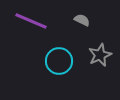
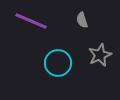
gray semicircle: rotated 133 degrees counterclockwise
cyan circle: moved 1 px left, 2 px down
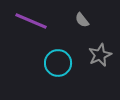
gray semicircle: rotated 21 degrees counterclockwise
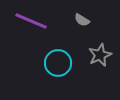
gray semicircle: rotated 21 degrees counterclockwise
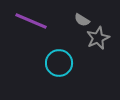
gray star: moved 2 px left, 17 px up
cyan circle: moved 1 px right
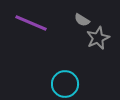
purple line: moved 2 px down
cyan circle: moved 6 px right, 21 px down
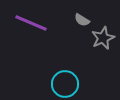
gray star: moved 5 px right
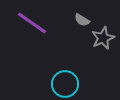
purple line: moved 1 px right; rotated 12 degrees clockwise
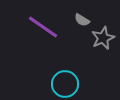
purple line: moved 11 px right, 4 px down
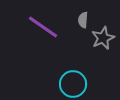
gray semicircle: moved 1 px right; rotated 63 degrees clockwise
cyan circle: moved 8 px right
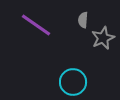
purple line: moved 7 px left, 2 px up
cyan circle: moved 2 px up
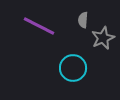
purple line: moved 3 px right, 1 px down; rotated 8 degrees counterclockwise
cyan circle: moved 14 px up
